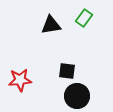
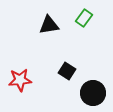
black triangle: moved 2 px left
black square: rotated 24 degrees clockwise
black circle: moved 16 px right, 3 px up
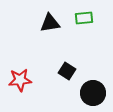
green rectangle: rotated 48 degrees clockwise
black triangle: moved 1 px right, 2 px up
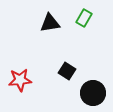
green rectangle: rotated 54 degrees counterclockwise
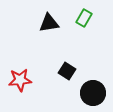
black triangle: moved 1 px left
